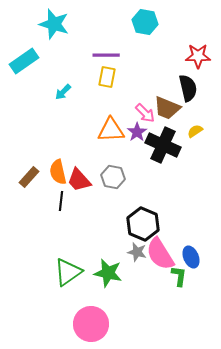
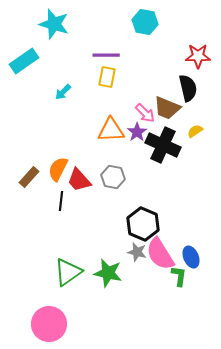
orange semicircle: moved 3 px up; rotated 40 degrees clockwise
pink circle: moved 42 px left
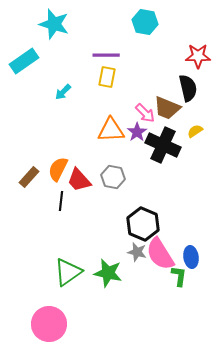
blue ellipse: rotated 15 degrees clockwise
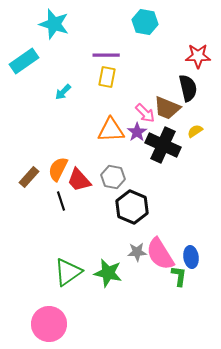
black line: rotated 24 degrees counterclockwise
black hexagon: moved 11 px left, 17 px up
gray star: rotated 18 degrees counterclockwise
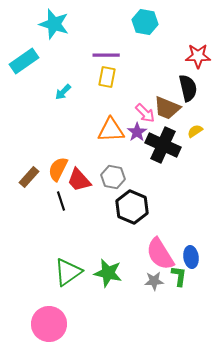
gray star: moved 17 px right, 29 px down
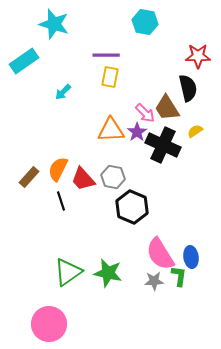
yellow rectangle: moved 3 px right
brown trapezoid: rotated 36 degrees clockwise
red trapezoid: moved 4 px right, 1 px up
